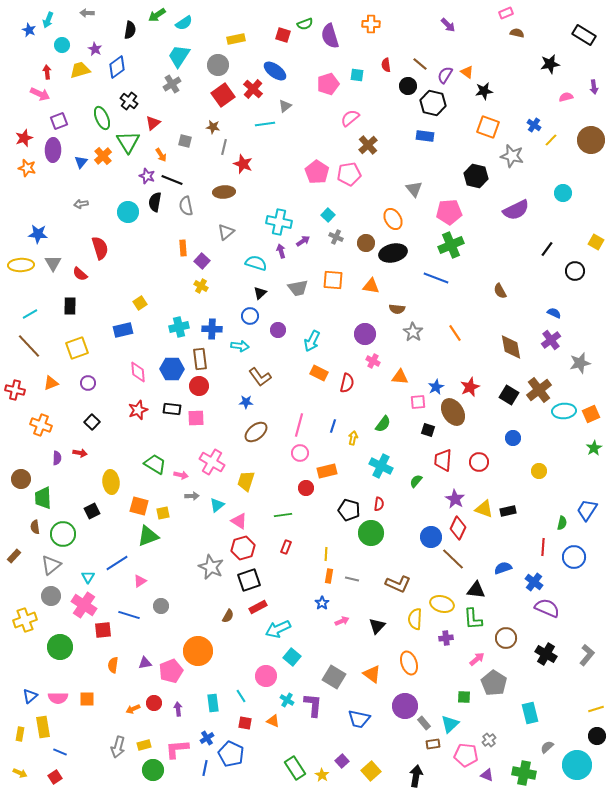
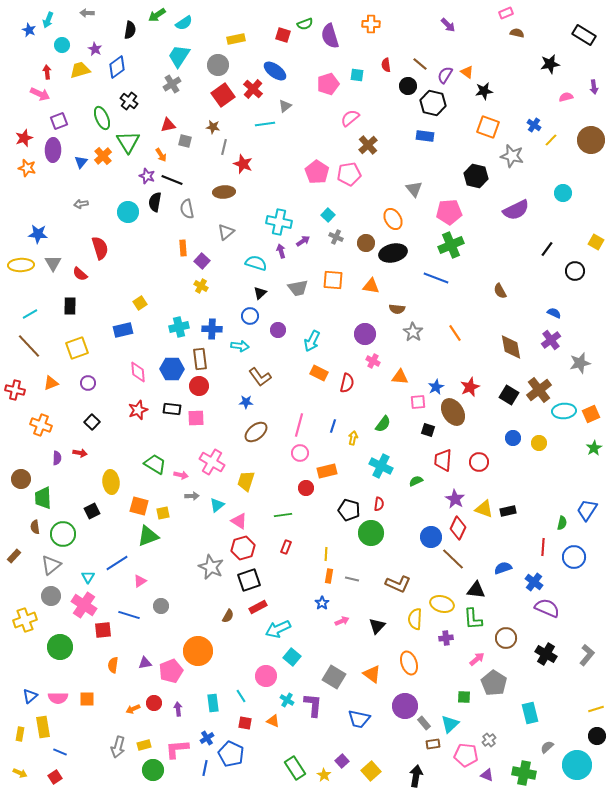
red triangle at (153, 123): moved 15 px right, 2 px down; rotated 28 degrees clockwise
gray semicircle at (186, 206): moved 1 px right, 3 px down
yellow circle at (539, 471): moved 28 px up
green semicircle at (416, 481): rotated 24 degrees clockwise
yellow star at (322, 775): moved 2 px right
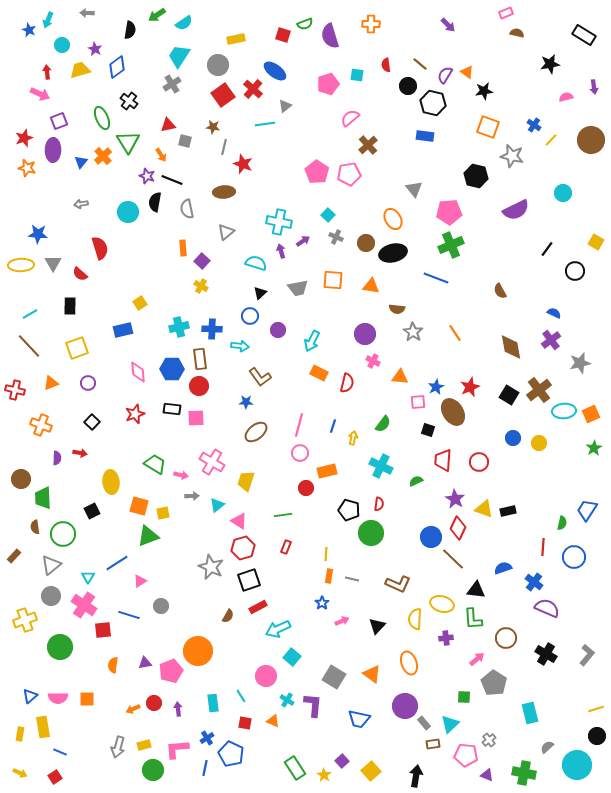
red star at (138, 410): moved 3 px left, 4 px down
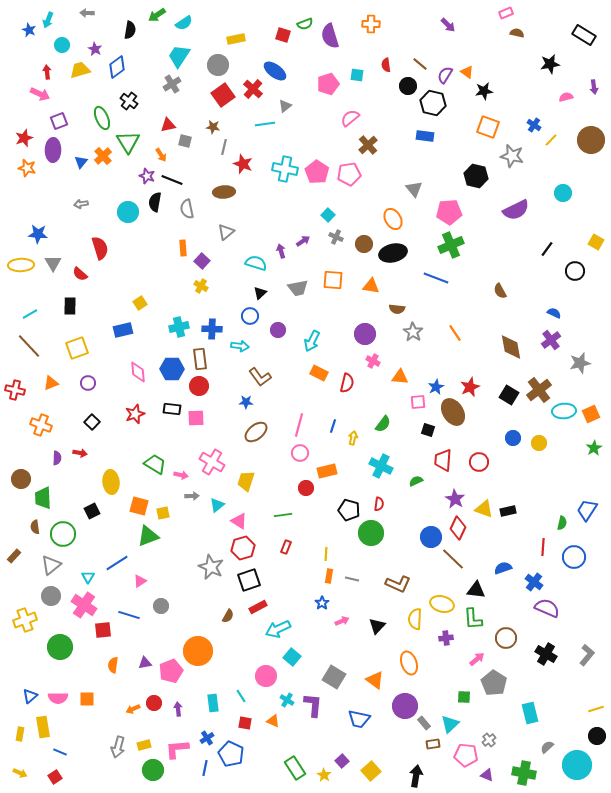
cyan cross at (279, 222): moved 6 px right, 53 px up
brown circle at (366, 243): moved 2 px left, 1 px down
orange triangle at (372, 674): moved 3 px right, 6 px down
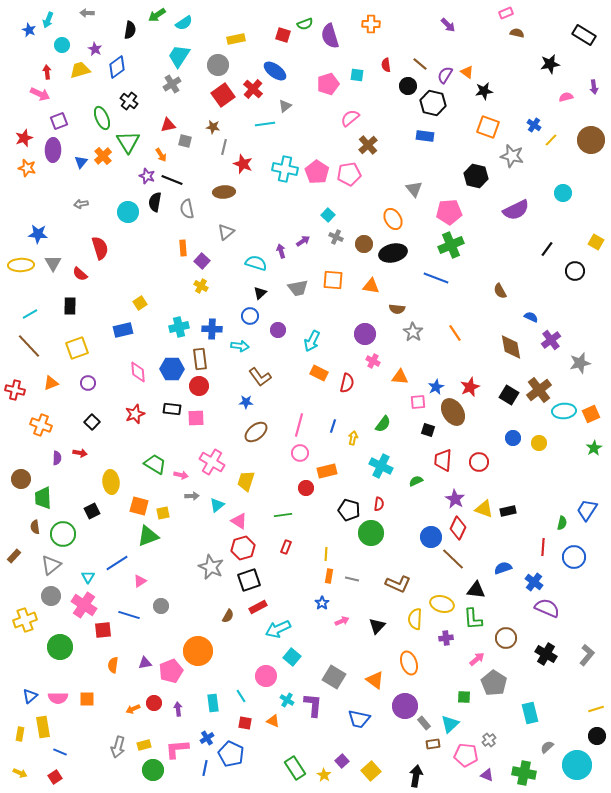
blue semicircle at (554, 313): moved 23 px left, 4 px down
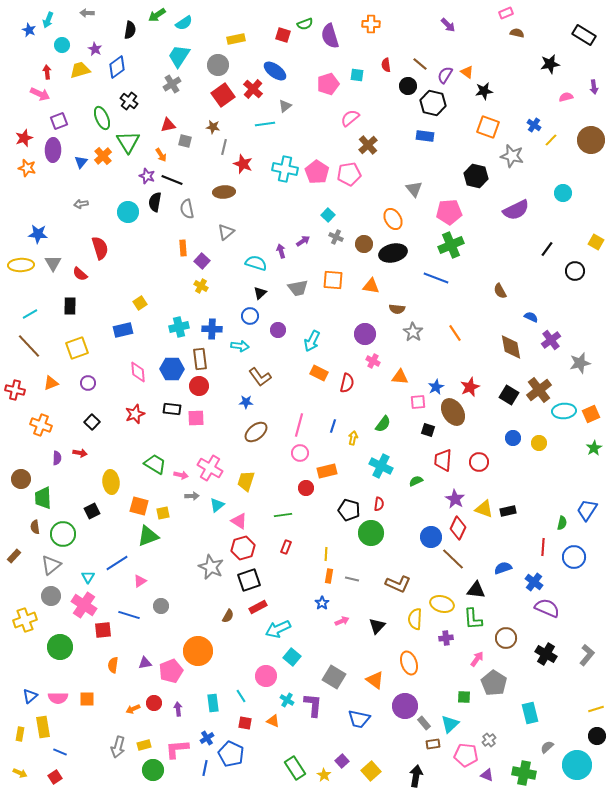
pink cross at (212, 462): moved 2 px left, 6 px down
pink arrow at (477, 659): rotated 14 degrees counterclockwise
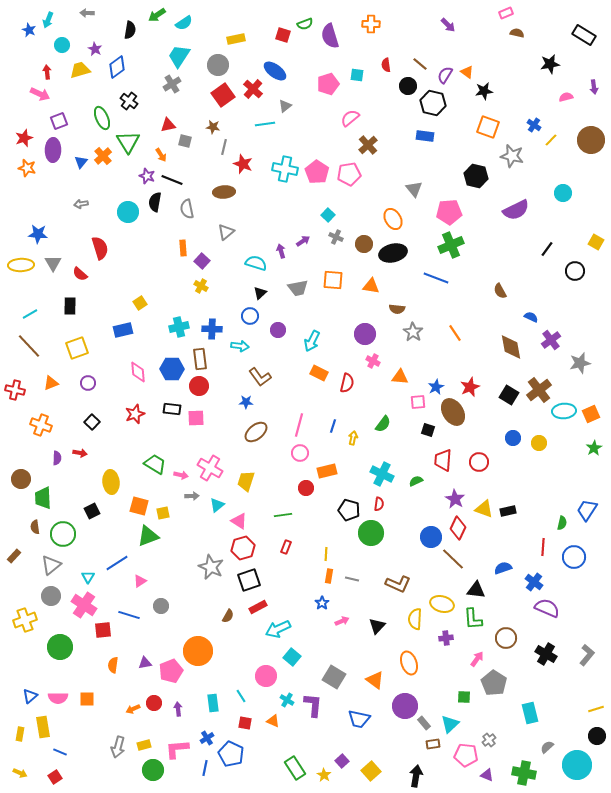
cyan cross at (381, 466): moved 1 px right, 8 px down
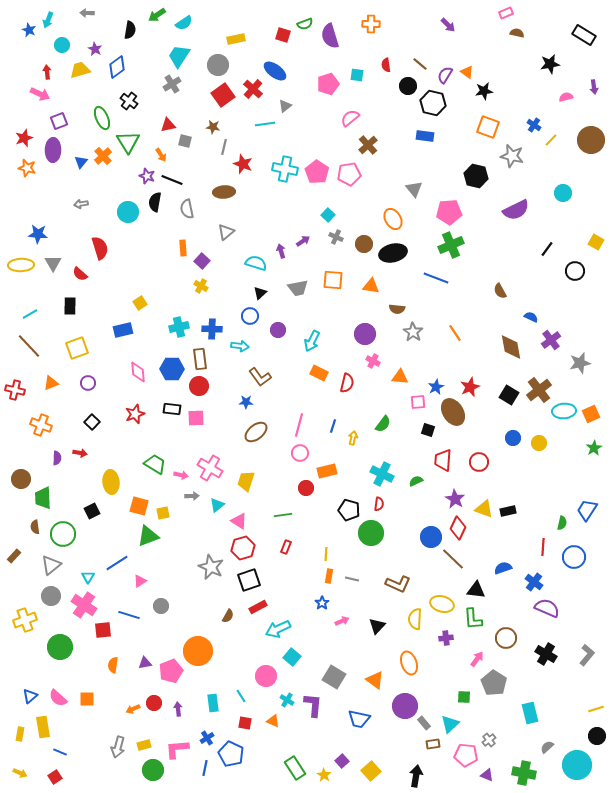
pink semicircle at (58, 698): rotated 42 degrees clockwise
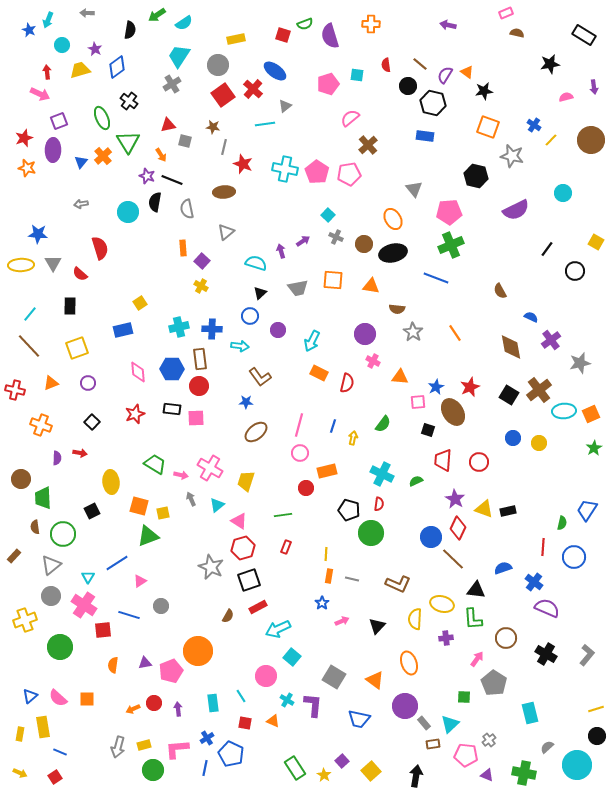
purple arrow at (448, 25): rotated 147 degrees clockwise
cyan line at (30, 314): rotated 21 degrees counterclockwise
gray arrow at (192, 496): moved 1 px left, 3 px down; rotated 112 degrees counterclockwise
